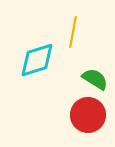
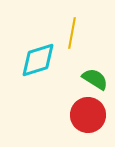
yellow line: moved 1 px left, 1 px down
cyan diamond: moved 1 px right
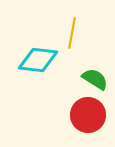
cyan diamond: rotated 24 degrees clockwise
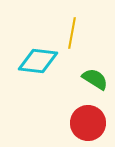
cyan diamond: moved 1 px down
red circle: moved 8 px down
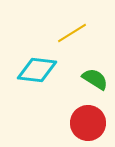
yellow line: rotated 48 degrees clockwise
cyan diamond: moved 1 px left, 9 px down
